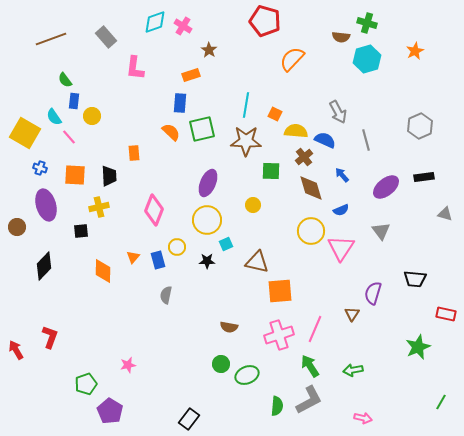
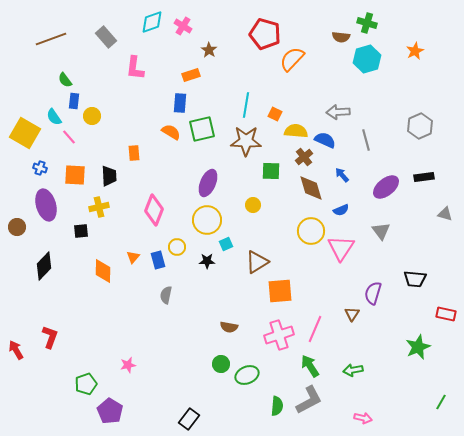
red pentagon at (265, 21): moved 13 px down
cyan diamond at (155, 22): moved 3 px left
gray arrow at (338, 112): rotated 115 degrees clockwise
orange semicircle at (171, 132): rotated 12 degrees counterclockwise
brown triangle at (257, 262): rotated 45 degrees counterclockwise
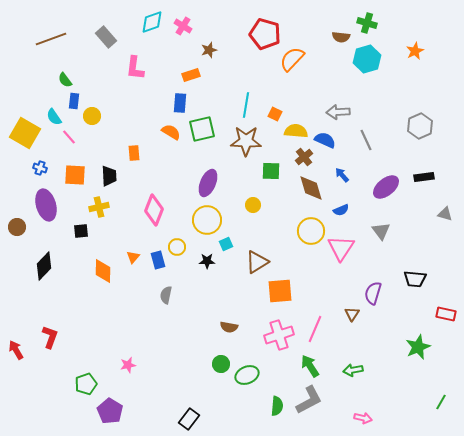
brown star at (209, 50): rotated 21 degrees clockwise
gray line at (366, 140): rotated 10 degrees counterclockwise
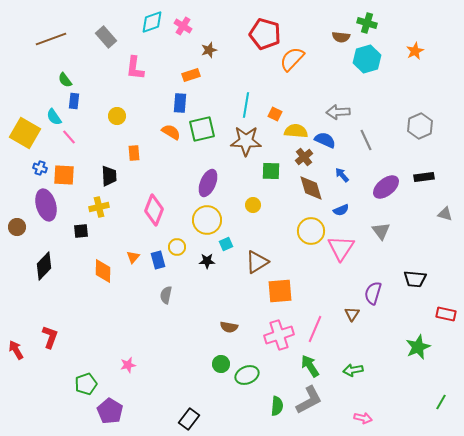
yellow circle at (92, 116): moved 25 px right
orange square at (75, 175): moved 11 px left
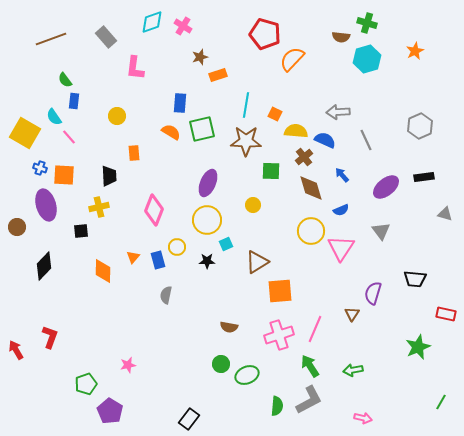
brown star at (209, 50): moved 9 px left, 7 px down
orange rectangle at (191, 75): moved 27 px right
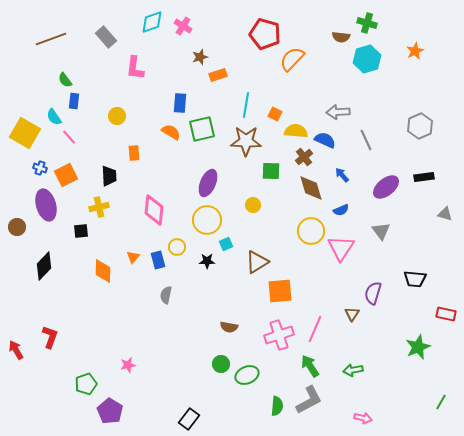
orange square at (64, 175): moved 2 px right; rotated 30 degrees counterclockwise
pink diamond at (154, 210): rotated 16 degrees counterclockwise
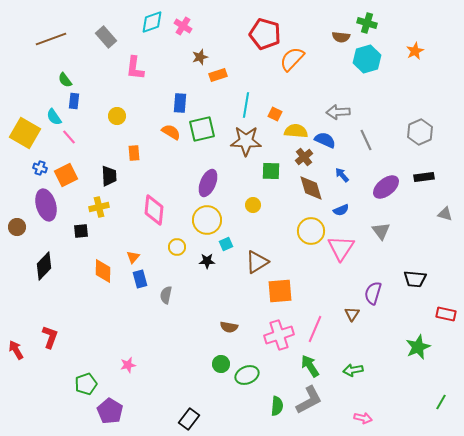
gray hexagon at (420, 126): moved 6 px down
blue rectangle at (158, 260): moved 18 px left, 19 px down
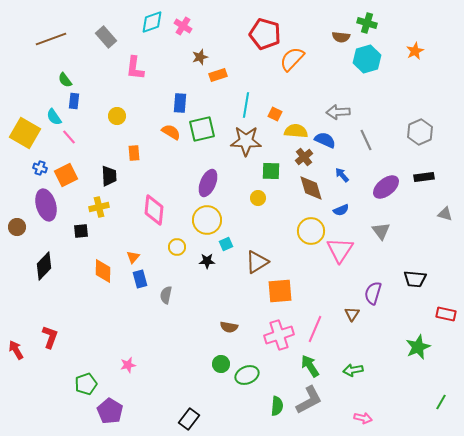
yellow circle at (253, 205): moved 5 px right, 7 px up
pink triangle at (341, 248): moved 1 px left, 2 px down
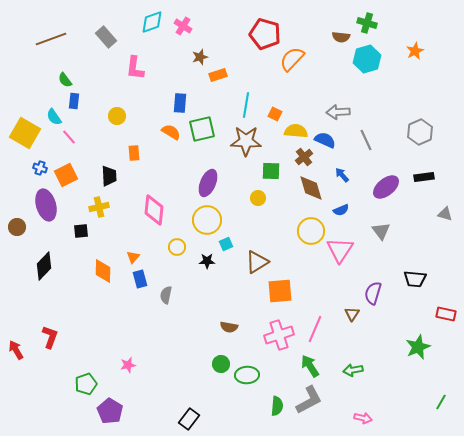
green ellipse at (247, 375): rotated 20 degrees clockwise
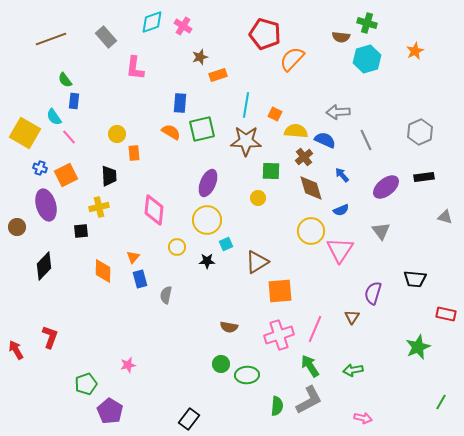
yellow circle at (117, 116): moved 18 px down
gray triangle at (445, 214): moved 3 px down
brown triangle at (352, 314): moved 3 px down
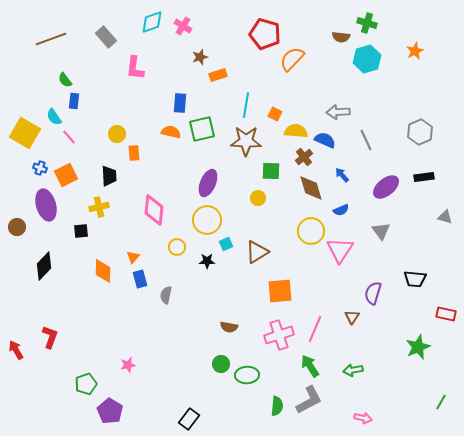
orange semicircle at (171, 132): rotated 18 degrees counterclockwise
brown triangle at (257, 262): moved 10 px up
